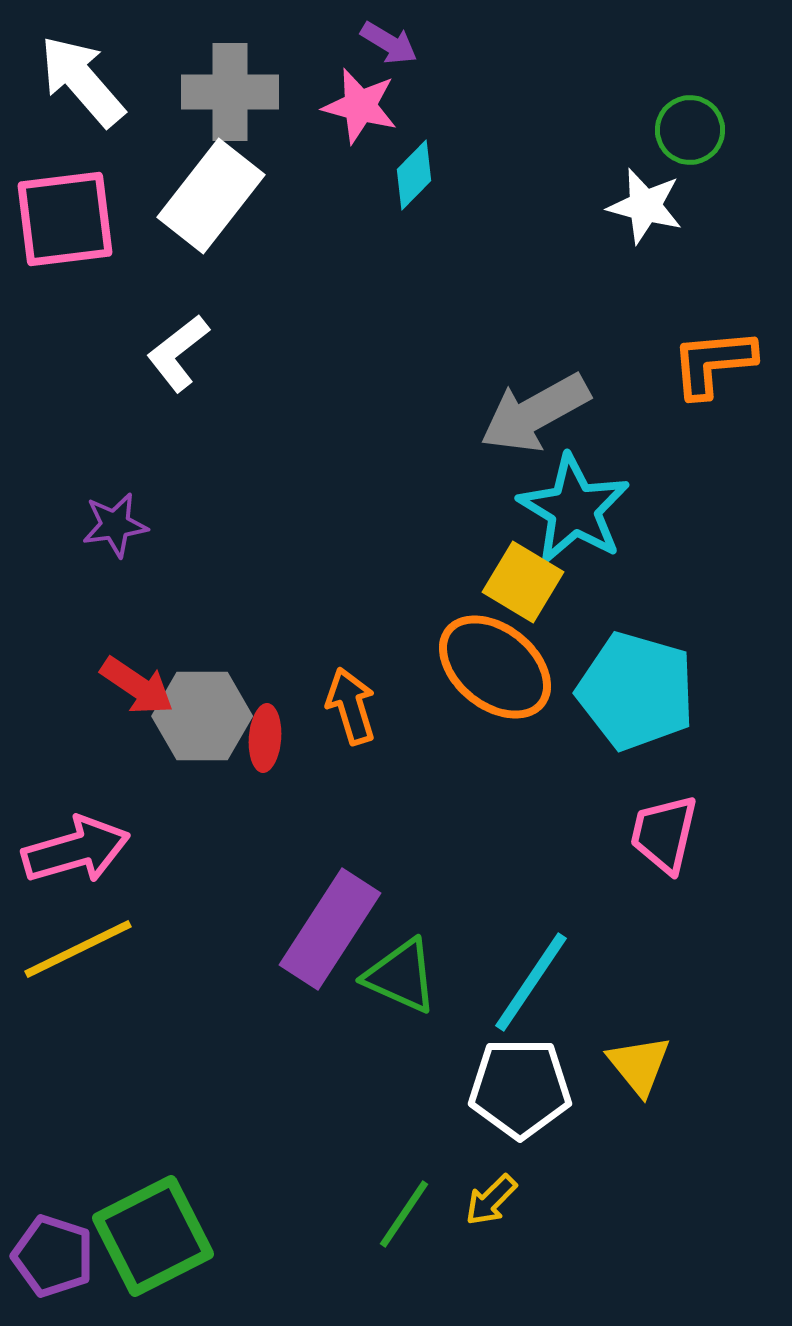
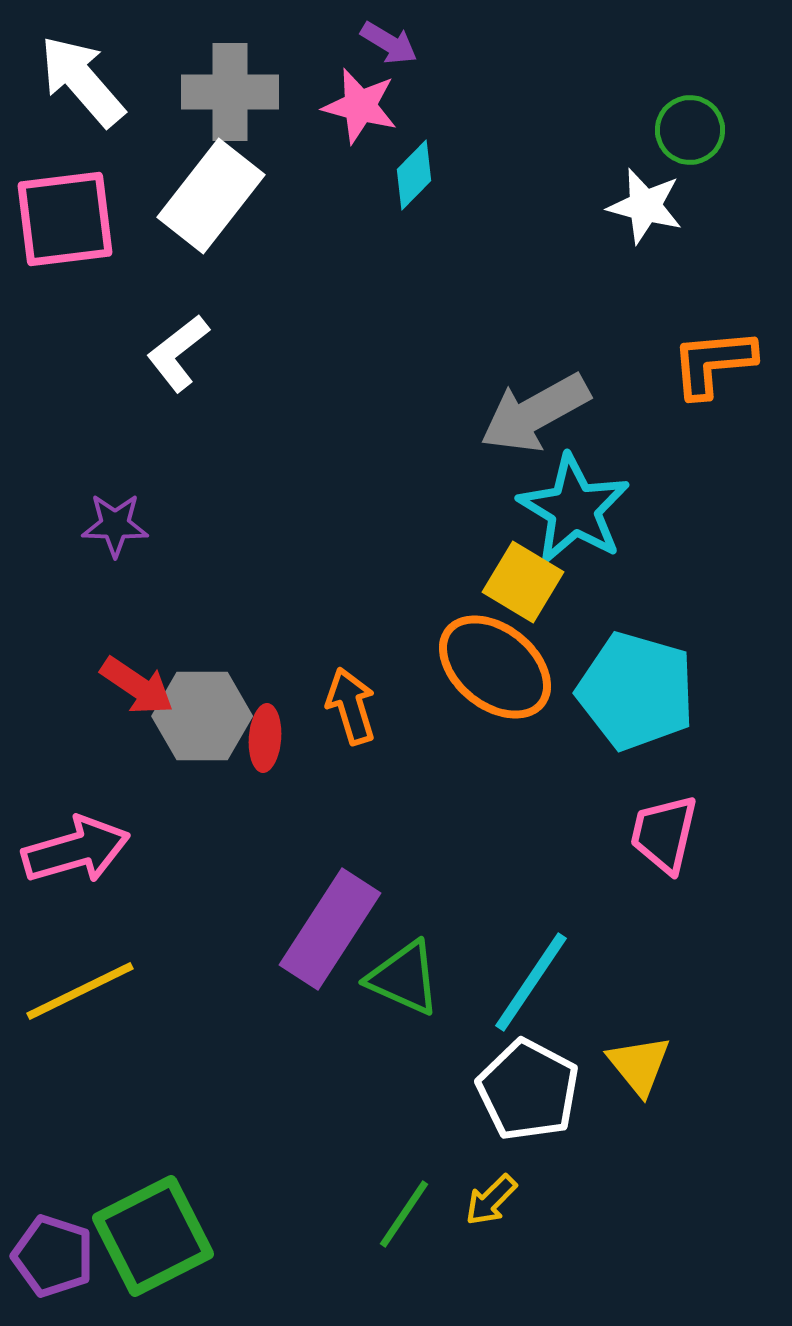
purple star: rotated 10 degrees clockwise
yellow line: moved 2 px right, 42 px down
green triangle: moved 3 px right, 2 px down
white pentagon: moved 8 px right, 2 px down; rotated 28 degrees clockwise
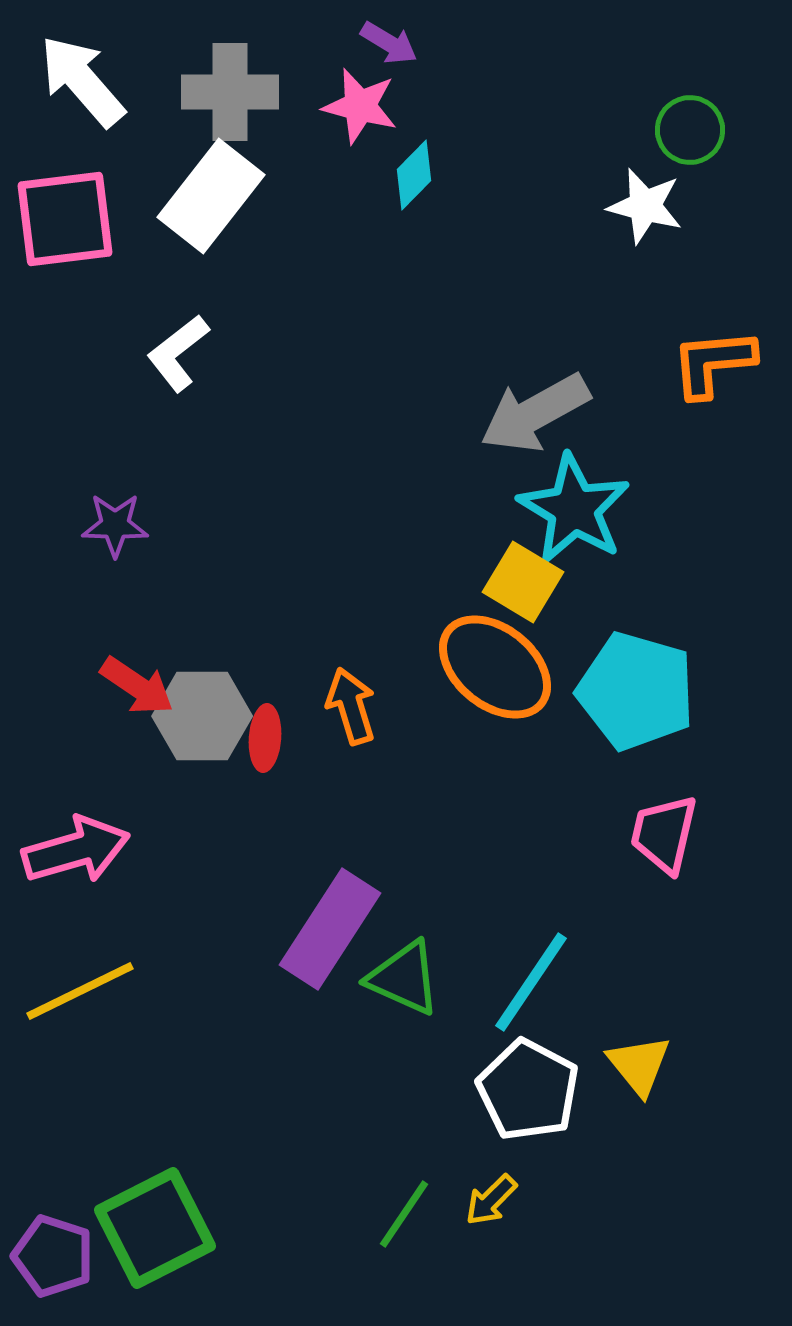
green square: moved 2 px right, 8 px up
